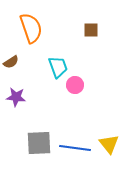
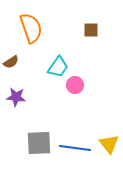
cyan trapezoid: rotated 55 degrees clockwise
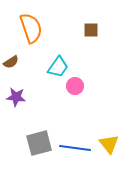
pink circle: moved 1 px down
gray square: rotated 12 degrees counterclockwise
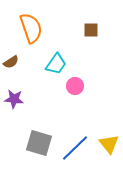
cyan trapezoid: moved 2 px left, 3 px up
purple star: moved 2 px left, 2 px down
gray square: rotated 32 degrees clockwise
blue line: rotated 52 degrees counterclockwise
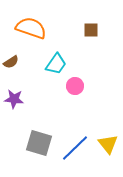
orange semicircle: rotated 52 degrees counterclockwise
yellow triangle: moved 1 px left
